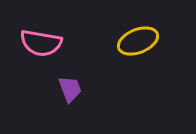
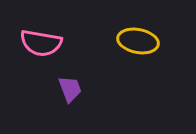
yellow ellipse: rotated 33 degrees clockwise
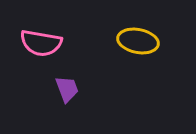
purple trapezoid: moved 3 px left
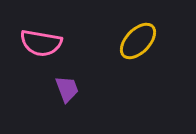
yellow ellipse: rotated 57 degrees counterclockwise
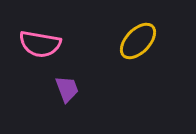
pink semicircle: moved 1 px left, 1 px down
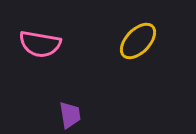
purple trapezoid: moved 3 px right, 26 px down; rotated 12 degrees clockwise
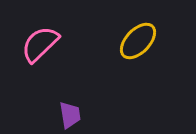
pink semicircle: rotated 126 degrees clockwise
